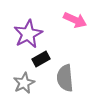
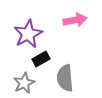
pink arrow: rotated 35 degrees counterclockwise
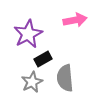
black rectangle: moved 2 px right
gray star: moved 8 px right, 1 px up
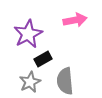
gray semicircle: moved 3 px down
gray star: moved 2 px left
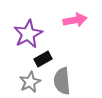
gray semicircle: moved 3 px left
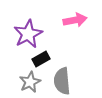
black rectangle: moved 2 px left
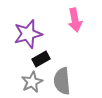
pink arrow: rotated 90 degrees clockwise
purple star: rotated 12 degrees clockwise
gray star: moved 2 px right
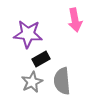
purple star: rotated 20 degrees clockwise
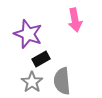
purple star: rotated 16 degrees clockwise
gray star: rotated 10 degrees counterclockwise
